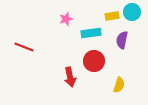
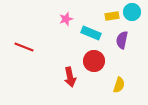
cyan rectangle: rotated 30 degrees clockwise
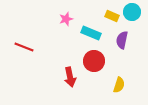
yellow rectangle: rotated 32 degrees clockwise
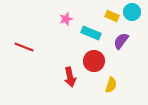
purple semicircle: moved 1 px left, 1 px down; rotated 24 degrees clockwise
yellow semicircle: moved 8 px left
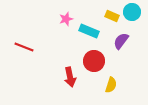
cyan rectangle: moved 2 px left, 2 px up
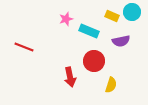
purple semicircle: rotated 138 degrees counterclockwise
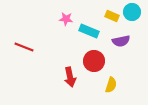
pink star: rotated 24 degrees clockwise
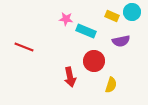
cyan rectangle: moved 3 px left
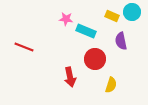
purple semicircle: rotated 90 degrees clockwise
red circle: moved 1 px right, 2 px up
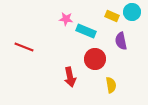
yellow semicircle: rotated 28 degrees counterclockwise
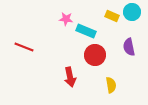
purple semicircle: moved 8 px right, 6 px down
red circle: moved 4 px up
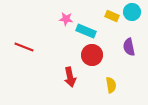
red circle: moved 3 px left
